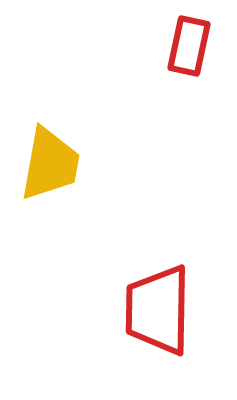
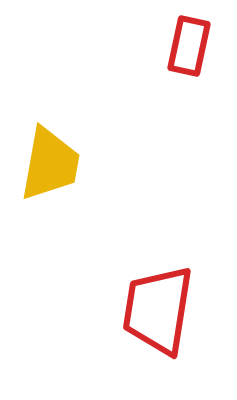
red trapezoid: rotated 8 degrees clockwise
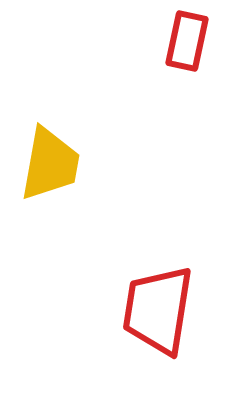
red rectangle: moved 2 px left, 5 px up
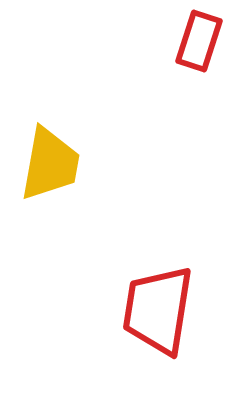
red rectangle: moved 12 px right; rotated 6 degrees clockwise
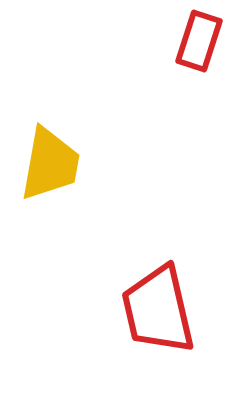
red trapezoid: rotated 22 degrees counterclockwise
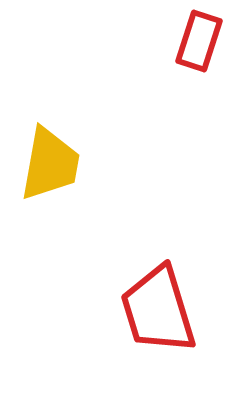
red trapezoid: rotated 4 degrees counterclockwise
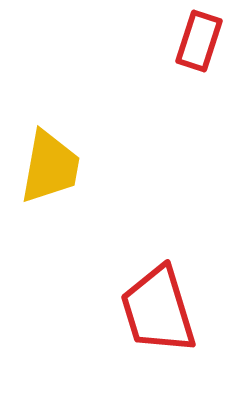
yellow trapezoid: moved 3 px down
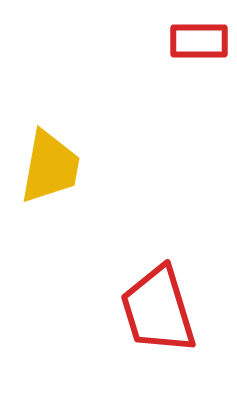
red rectangle: rotated 72 degrees clockwise
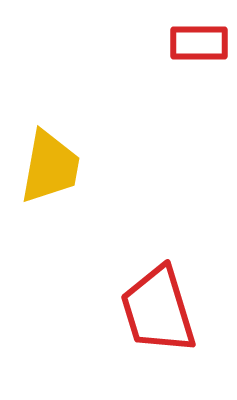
red rectangle: moved 2 px down
